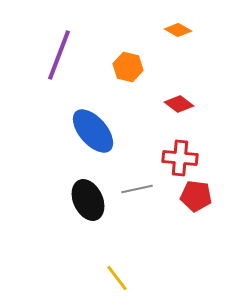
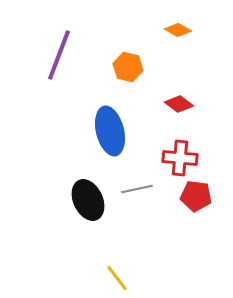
blue ellipse: moved 17 px right; rotated 27 degrees clockwise
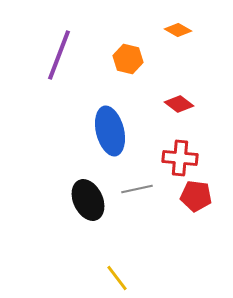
orange hexagon: moved 8 px up
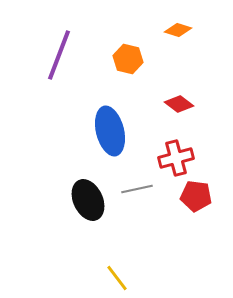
orange diamond: rotated 12 degrees counterclockwise
red cross: moved 4 px left; rotated 20 degrees counterclockwise
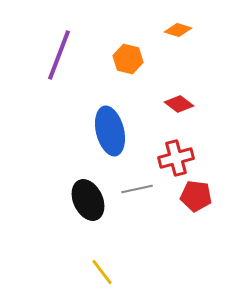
yellow line: moved 15 px left, 6 px up
